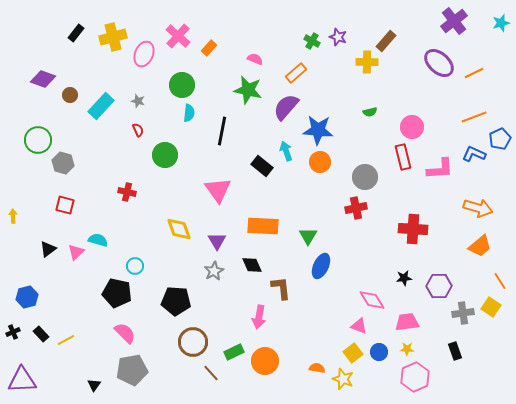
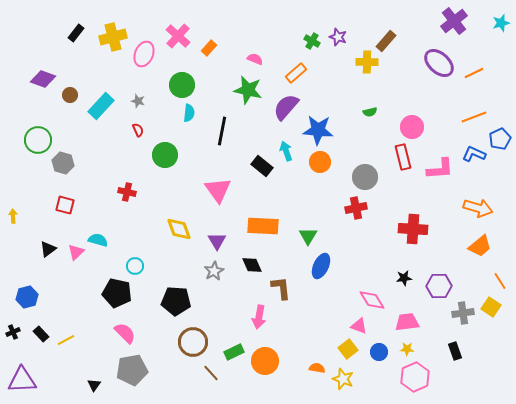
yellow square at (353, 353): moved 5 px left, 4 px up
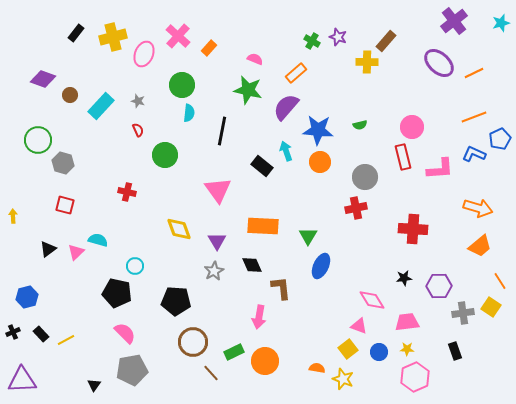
green semicircle at (370, 112): moved 10 px left, 13 px down
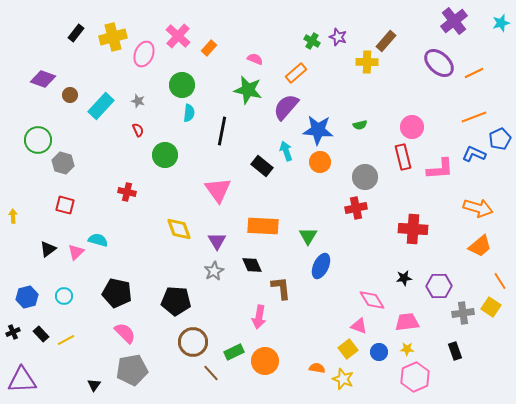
cyan circle at (135, 266): moved 71 px left, 30 px down
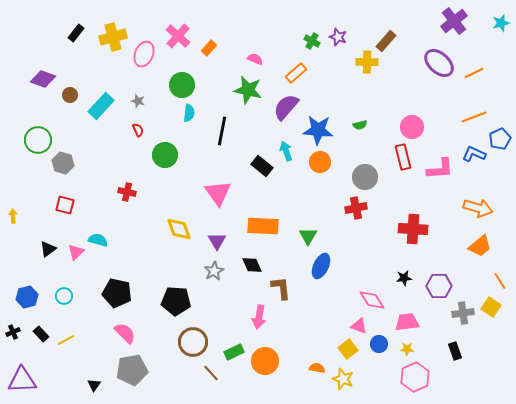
pink triangle at (218, 190): moved 3 px down
blue circle at (379, 352): moved 8 px up
